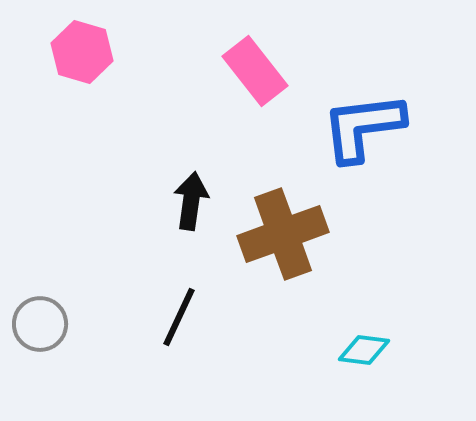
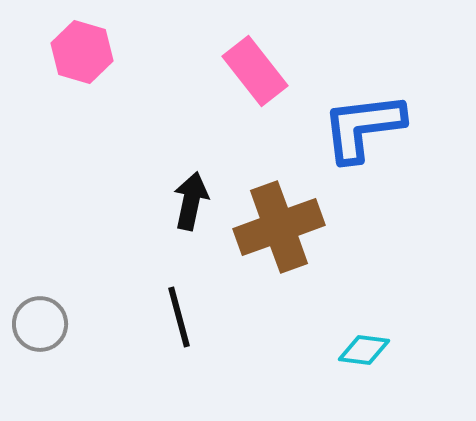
black arrow: rotated 4 degrees clockwise
brown cross: moved 4 px left, 7 px up
black line: rotated 40 degrees counterclockwise
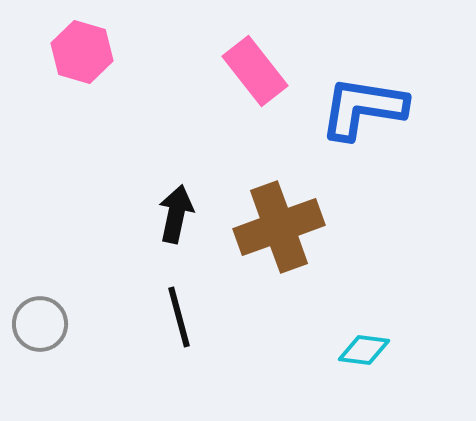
blue L-shape: moved 19 px up; rotated 16 degrees clockwise
black arrow: moved 15 px left, 13 px down
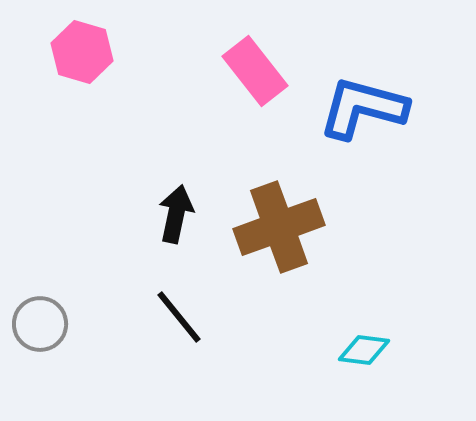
blue L-shape: rotated 6 degrees clockwise
black line: rotated 24 degrees counterclockwise
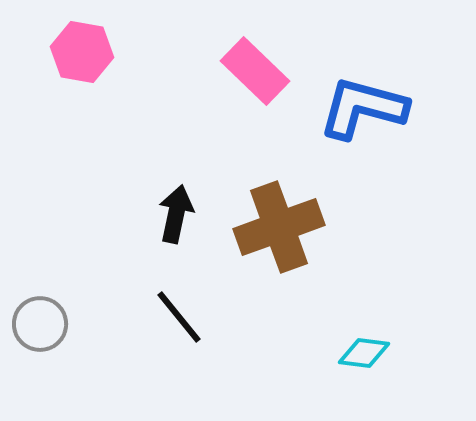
pink hexagon: rotated 6 degrees counterclockwise
pink rectangle: rotated 8 degrees counterclockwise
cyan diamond: moved 3 px down
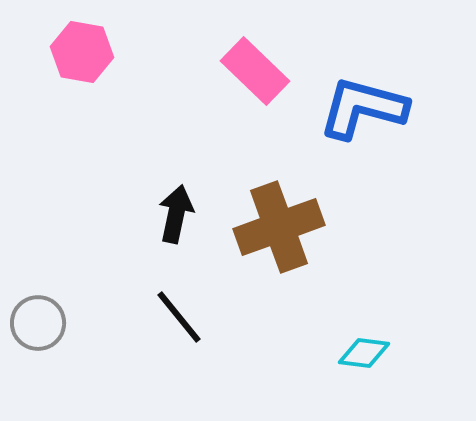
gray circle: moved 2 px left, 1 px up
